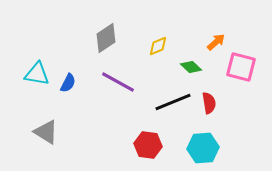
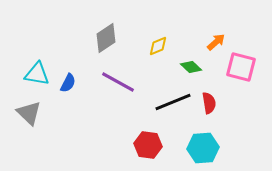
gray triangle: moved 17 px left, 19 px up; rotated 12 degrees clockwise
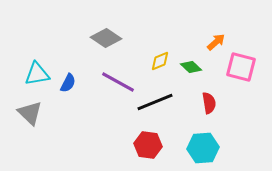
gray diamond: rotated 68 degrees clockwise
yellow diamond: moved 2 px right, 15 px down
cyan triangle: rotated 20 degrees counterclockwise
black line: moved 18 px left
gray triangle: moved 1 px right
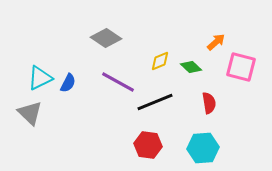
cyan triangle: moved 3 px right, 4 px down; rotated 16 degrees counterclockwise
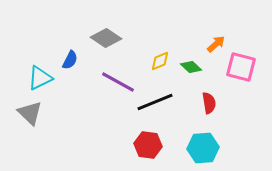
orange arrow: moved 2 px down
blue semicircle: moved 2 px right, 23 px up
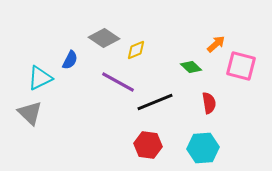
gray diamond: moved 2 px left
yellow diamond: moved 24 px left, 11 px up
pink square: moved 1 px up
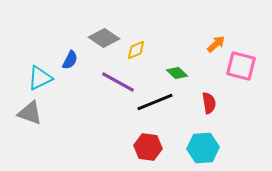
green diamond: moved 14 px left, 6 px down
gray triangle: rotated 24 degrees counterclockwise
red hexagon: moved 2 px down
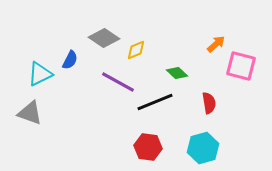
cyan triangle: moved 4 px up
cyan hexagon: rotated 12 degrees counterclockwise
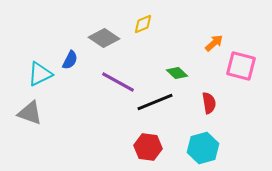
orange arrow: moved 2 px left, 1 px up
yellow diamond: moved 7 px right, 26 px up
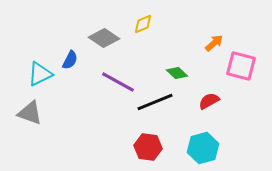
red semicircle: moved 2 px up; rotated 110 degrees counterclockwise
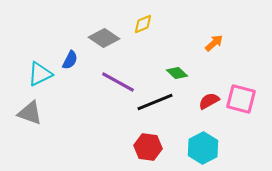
pink square: moved 33 px down
cyan hexagon: rotated 12 degrees counterclockwise
